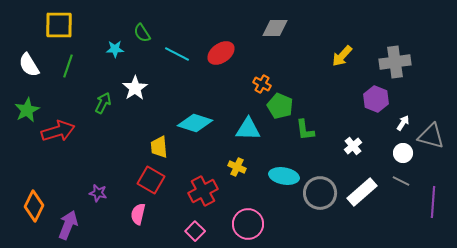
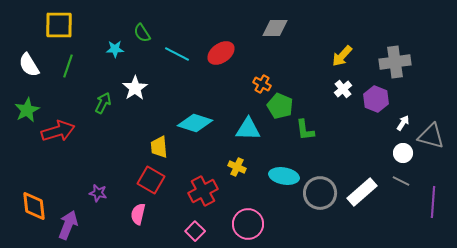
white cross: moved 10 px left, 57 px up
orange diamond: rotated 32 degrees counterclockwise
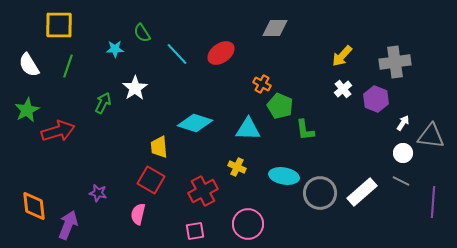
cyan line: rotated 20 degrees clockwise
gray triangle: rotated 8 degrees counterclockwise
pink square: rotated 36 degrees clockwise
